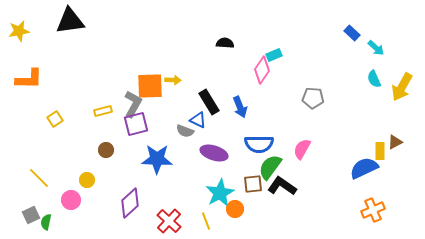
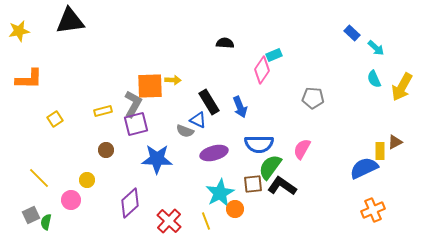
purple ellipse at (214, 153): rotated 32 degrees counterclockwise
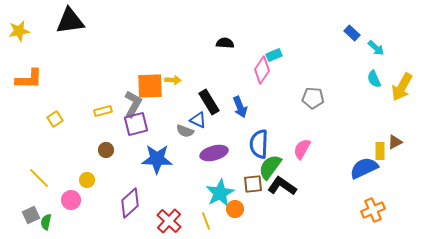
blue semicircle at (259, 144): rotated 92 degrees clockwise
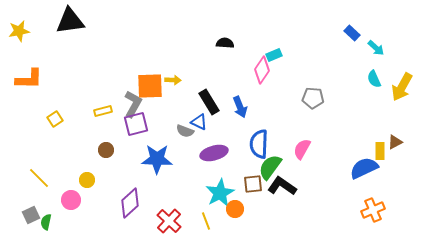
blue triangle at (198, 120): moved 1 px right, 2 px down
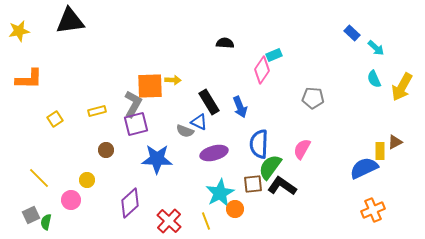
yellow rectangle at (103, 111): moved 6 px left
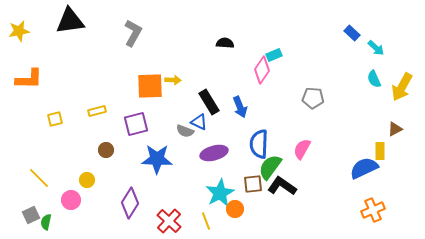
gray L-shape at (133, 104): moved 71 px up
yellow square at (55, 119): rotated 21 degrees clockwise
brown triangle at (395, 142): moved 13 px up
purple diamond at (130, 203): rotated 16 degrees counterclockwise
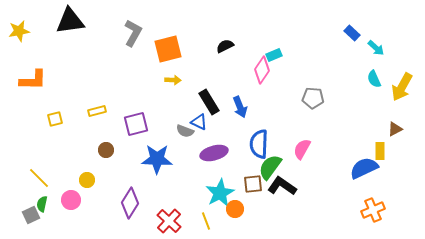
black semicircle at (225, 43): moved 3 px down; rotated 30 degrees counterclockwise
orange L-shape at (29, 79): moved 4 px right, 1 px down
orange square at (150, 86): moved 18 px right, 37 px up; rotated 12 degrees counterclockwise
green semicircle at (46, 222): moved 4 px left, 18 px up
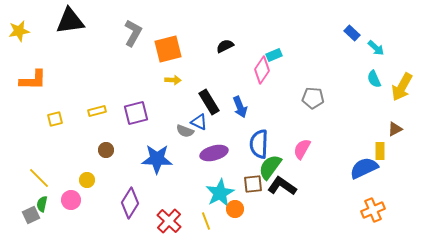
purple square at (136, 124): moved 11 px up
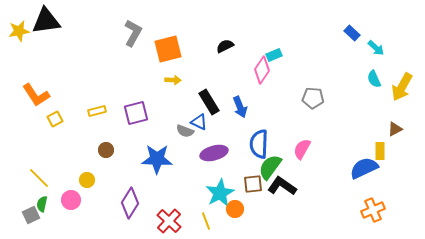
black triangle at (70, 21): moved 24 px left
orange L-shape at (33, 80): moved 3 px right, 15 px down; rotated 56 degrees clockwise
yellow square at (55, 119): rotated 14 degrees counterclockwise
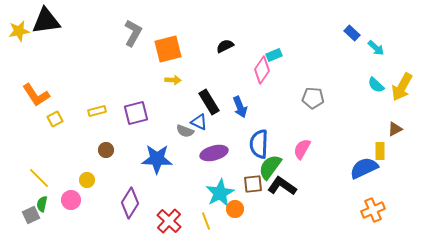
cyan semicircle at (374, 79): moved 2 px right, 6 px down; rotated 24 degrees counterclockwise
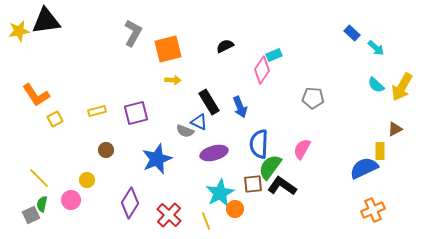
blue star at (157, 159): rotated 24 degrees counterclockwise
red cross at (169, 221): moved 6 px up
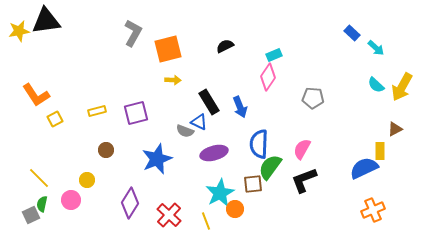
pink diamond at (262, 70): moved 6 px right, 7 px down
black L-shape at (282, 186): moved 22 px right, 6 px up; rotated 56 degrees counterclockwise
